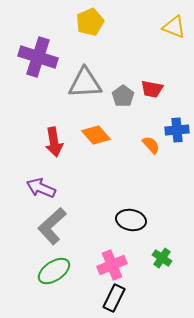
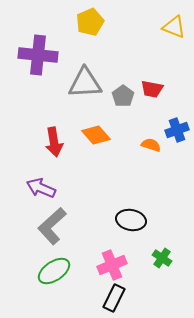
purple cross: moved 2 px up; rotated 12 degrees counterclockwise
blue cross: rotated 15 degrees counterclockwise
orange semicircle: rotated 30 degrees counterclockwise
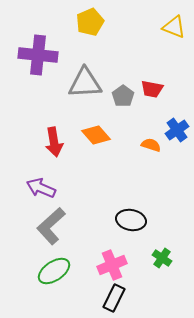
blue cross: rotated 15 degrees counterclockwise
gray L-shape: moved 1 px left
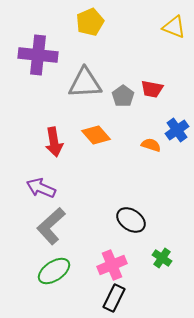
black ellipse: rotated 24 degrees clockwise
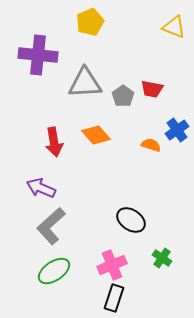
black rectangle: rotated 8 degrees counterclockwise
